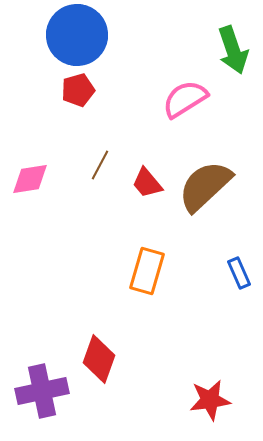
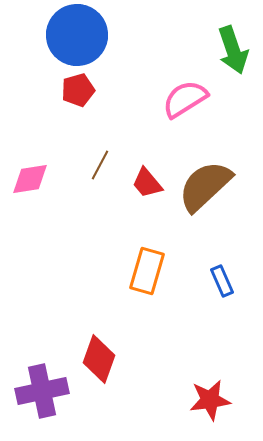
blue rectangle: moved 17 px left, 8 px down
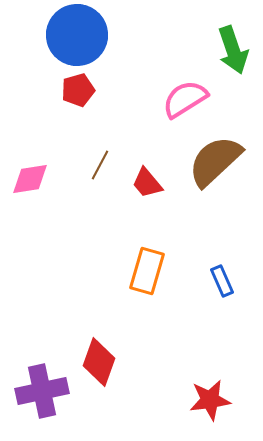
brown semicircle: moved 10 px right, 25 px up
red diamond: moved 3 px down
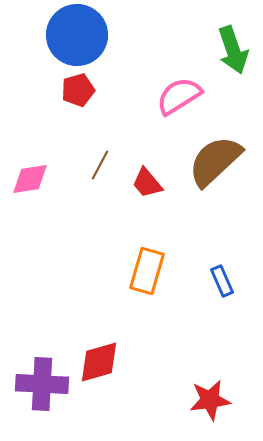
pink semicircle: moved 6 px left, 3 px up
red diamond: rotated 54 degrees clockwise
purple cross: moved 7 px up; rotated 15 degrees clockwise
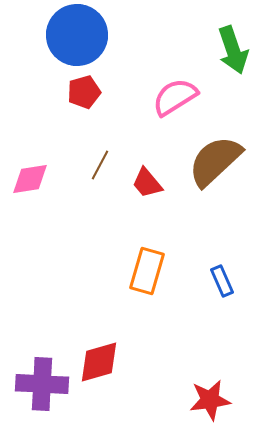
red pentagon: moved 6 px right, 2 px down
pink semicircle: moved 4 px left, 1 px down
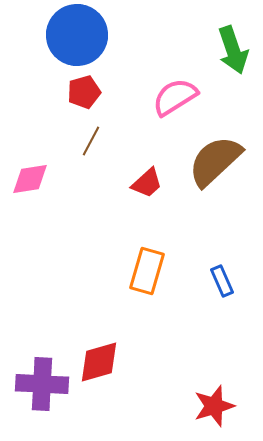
brown line: moved 9 px left, 24 px up
red trapezoid: rotated 92 degrees counterclockwise
red star: moved 4 px right, 6 px down; rotated 9 degrees counterclockwise
